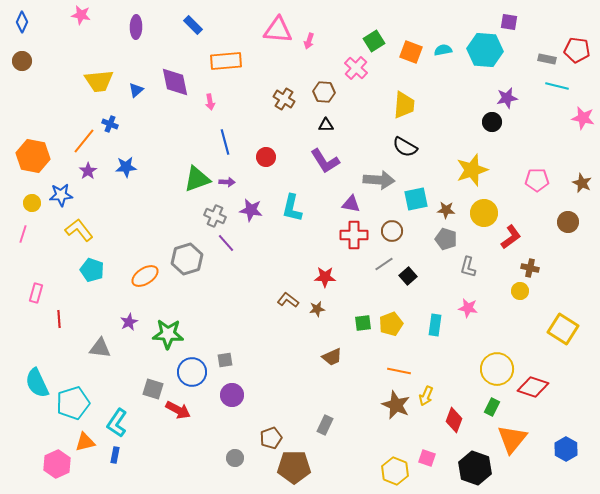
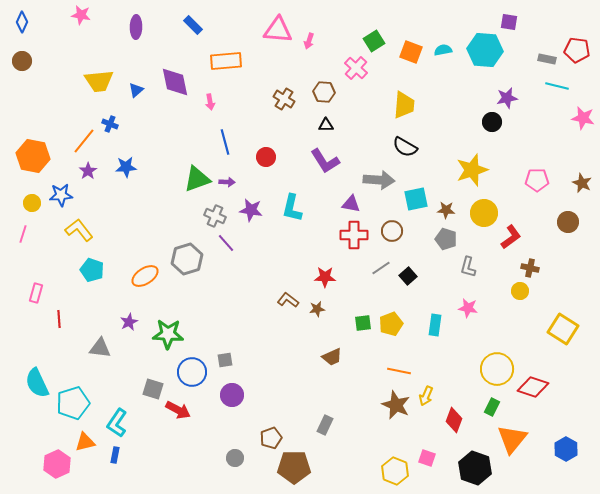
gray line at (384, 264): moved 3 px left, 4 px down
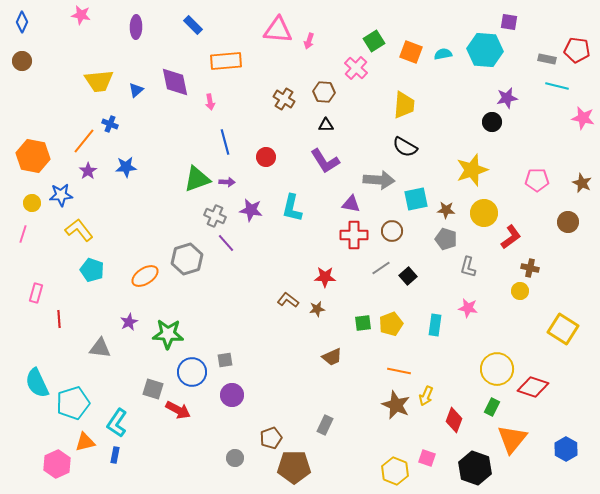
cyan semicircle at (443, 50): moved 4 px down
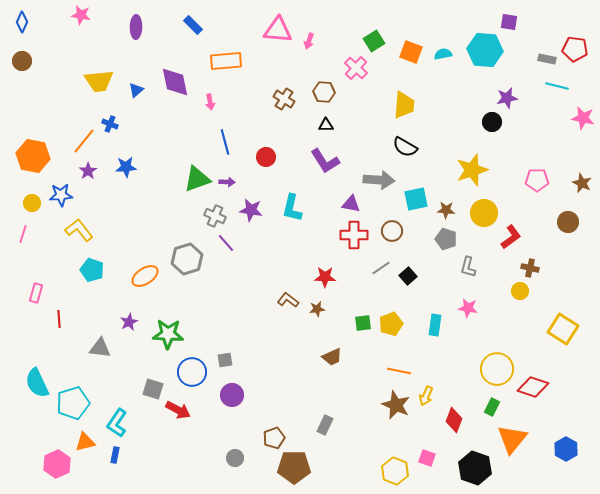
red pentagon at (577, 50): moved 2 px left, 1 px up
brown pentagon at (271, 438): moved 3 px right
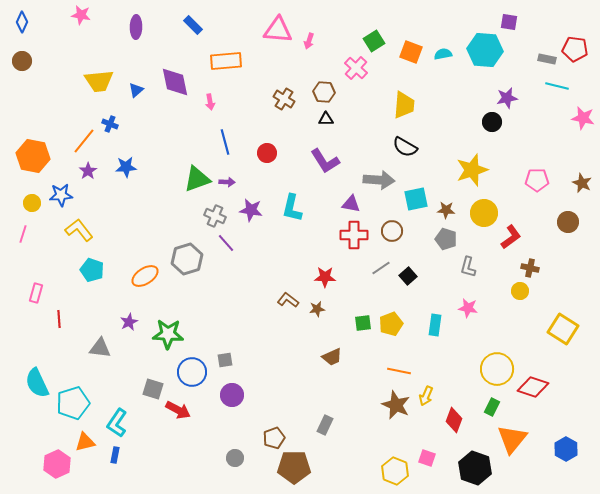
black triangle at (326, 125): moved 6 px up
red circle at (266, 157): moved 1 px right, 4 px up
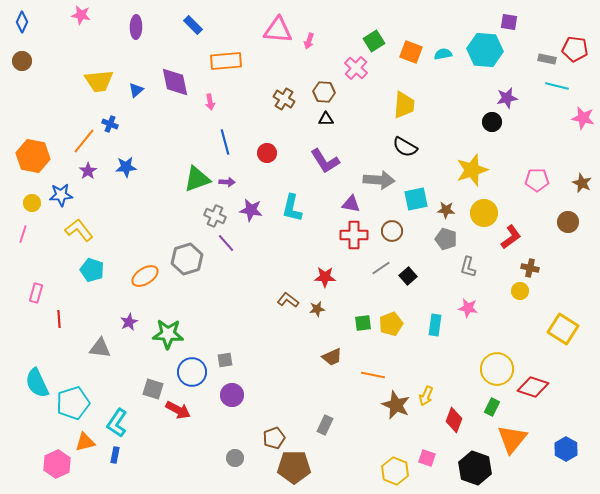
orange line at (399, 371): moved 26 px left, 4 px down
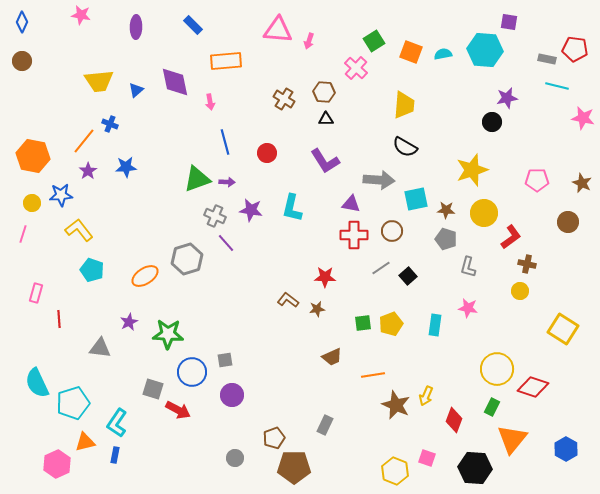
brown cross at (530, 268): moved 3 px left, 4 px up
orange line at (373, 375): rotated 20 degrees counterclockwise
black hexagon at (475, 468): rotated 16 degrees counterclockwise
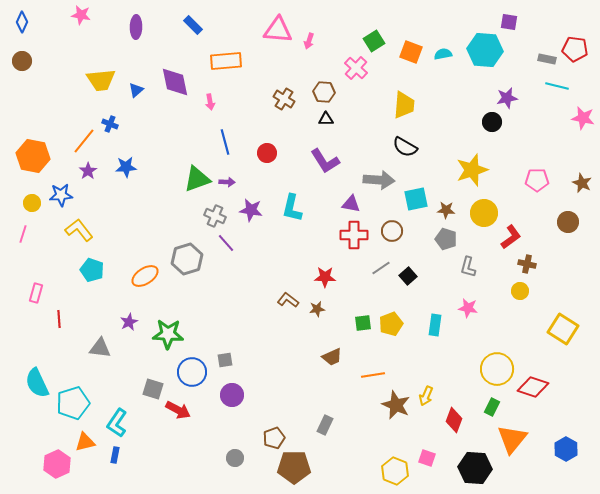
yellow trapezoid at (99, 81): moved 2 px right, 1 px up
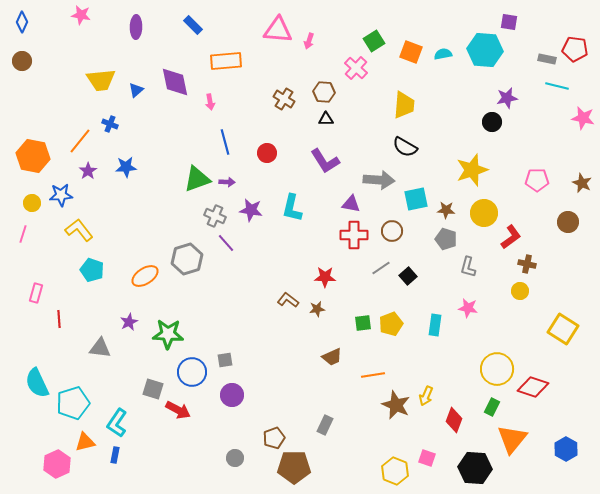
orange line at (84, 141): moved 4 px left
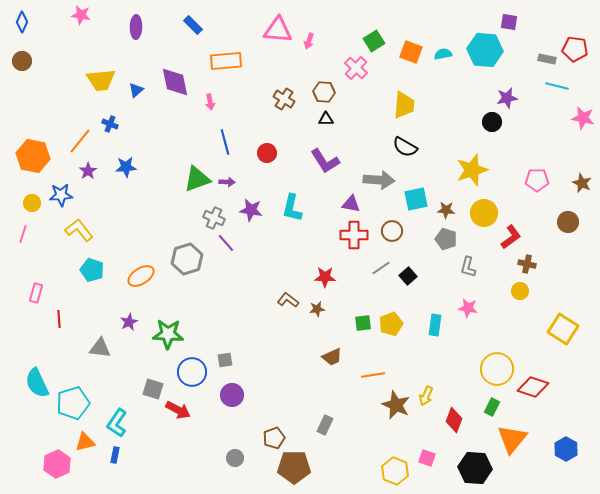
gray cross at (215, 216): moved 1 px left, 2 px down
orange ellipse at (145, 276): moved 4 px left
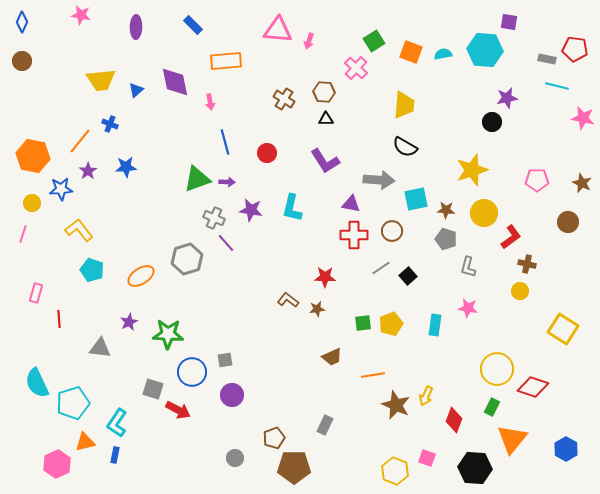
blue star at (61, 195): moved 6 px up
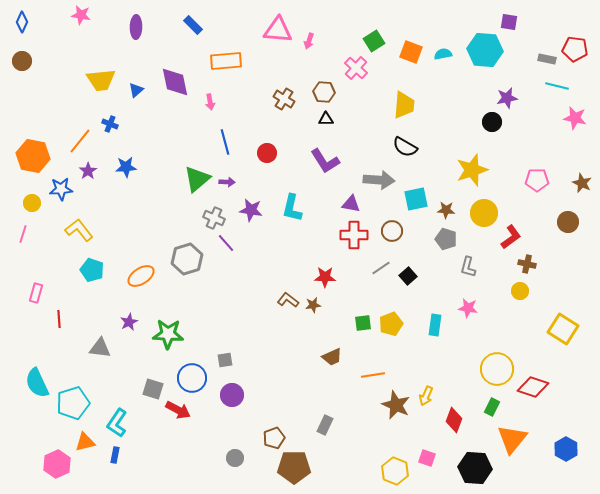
pink star at (583, 118): moved 8 px left
green triangle at (197, 179): rotated 20 degrees counterclockwise
brown star at (317, 309): moved 4 px left, 4 px up
blue circle at (192, 372): moved 6 px down
